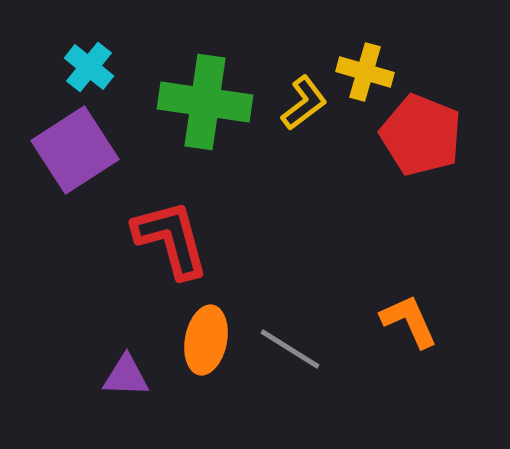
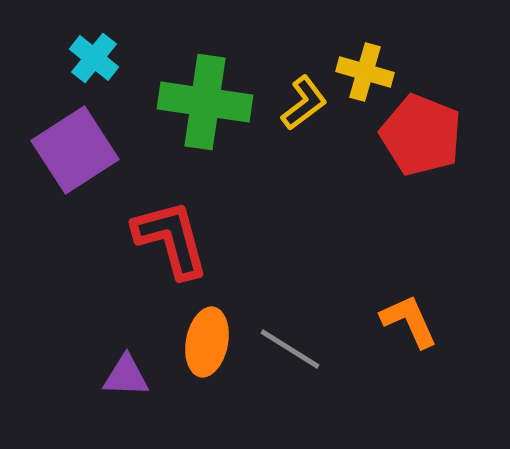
cyan cross: moved 5 px right, 9 px up
orange ellipse: moved 1 px right, 2 px down
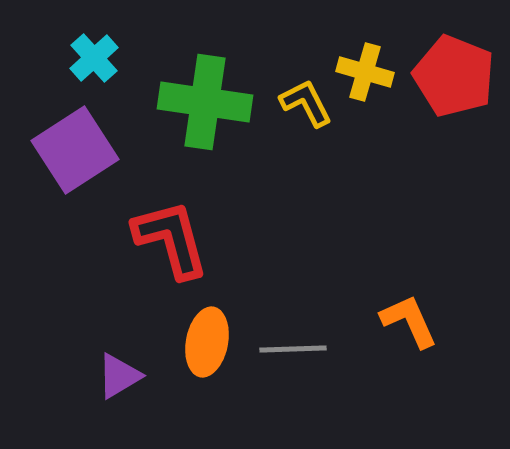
cyan cross: rotated 9 degrees clockwise
yellow L-shape: moved 2 px right; rotated 80 degrees counterclockwise
red pentagon: moved 33 px right, 59 px up
gray line: moved 3 px right; rotated 34 degrees counterclockwise
purple triangle: moved 7 px left; rotated 33 degrees counterclockwise
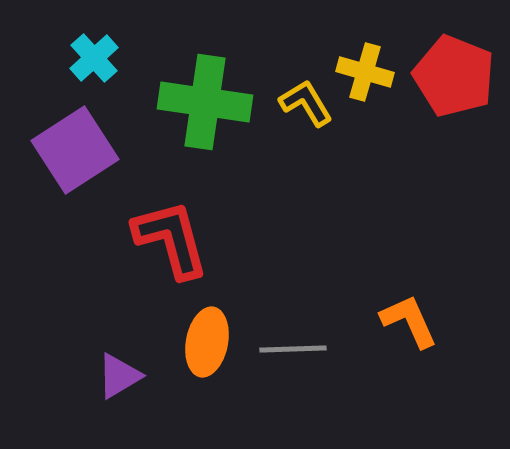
yellow L-shape: rotated 4 degrees counterclockwise
